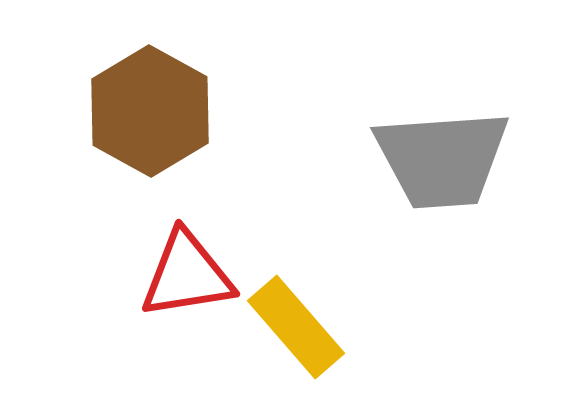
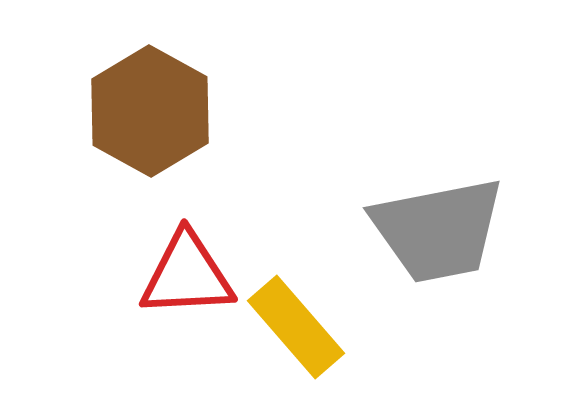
gray trapezoid: moved 4 px left, 71 px down; rotated 7 degrees counterclockwise
red triangle: rotated 6 degrees clockwise
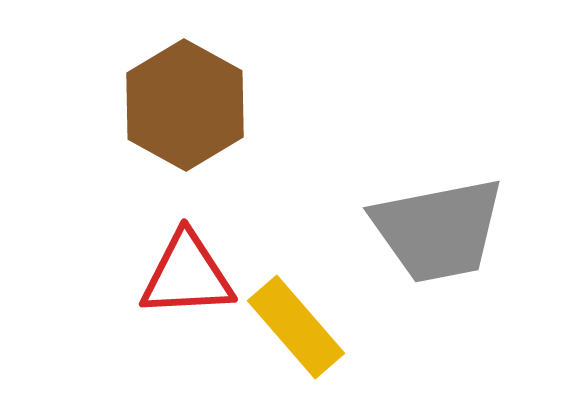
brown hexagon: moved 35 px right, 6 px up
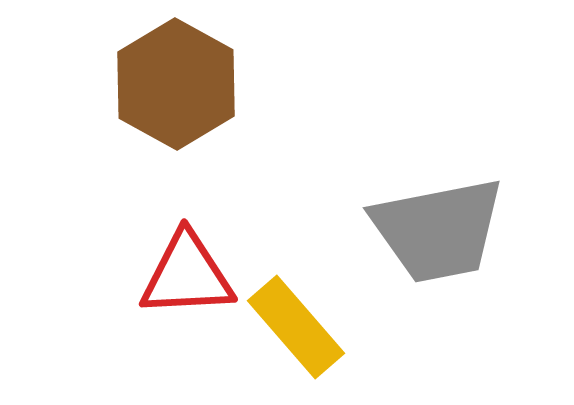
brown hexagon: moved 9 px left, 21 px up
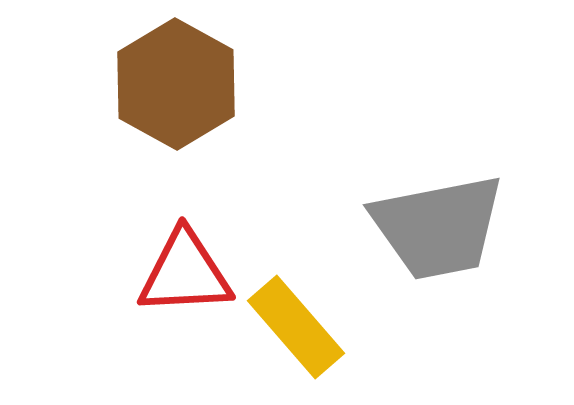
gray trapezoid: moved 3 px up
red triangle: moved 2 px left, 2 px up
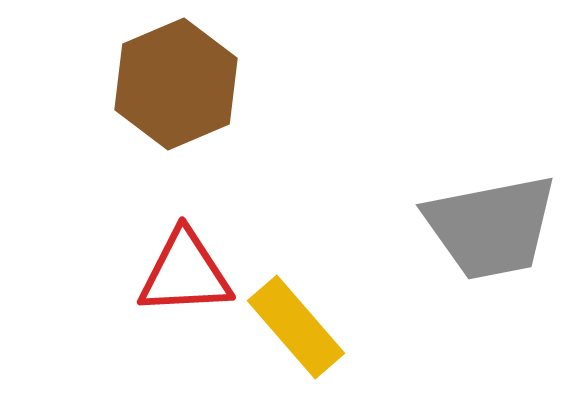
brown hexagon: rotated 8 degrees clockwise
gray trapezoid: moved 53 px right
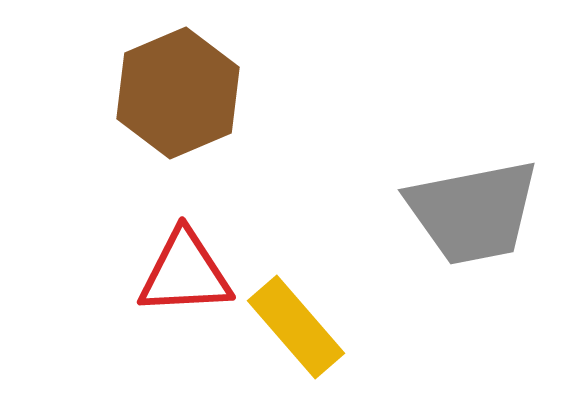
brown hexagon: moved 2 px right, 9 px down
gray trapezoid: moved 18 px left, 15 px up
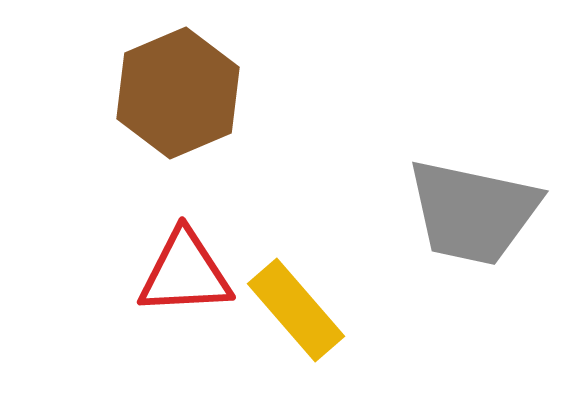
gray trapezoid: rotated 23 degrees clockwise
yellow rectangle: moved 17 px up
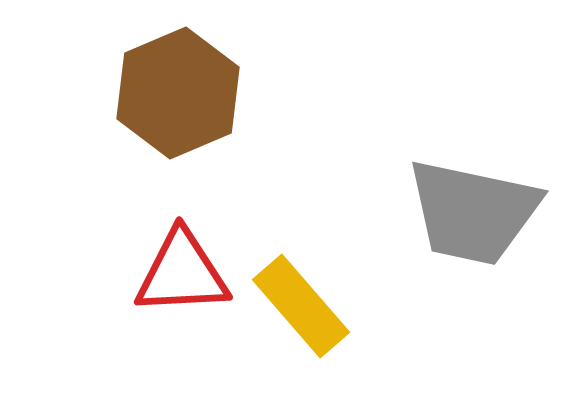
red triangle: moved 3 px left
yellow rectangle: moved 5 px right, 4 px up
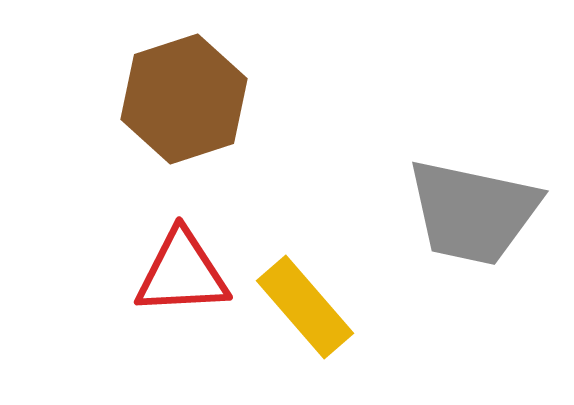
brown hexagon: moved 6 px right, 6 px down; rotated 5 degrees clockwise
yellow rectangle: moved 4 px right, 1 px down
